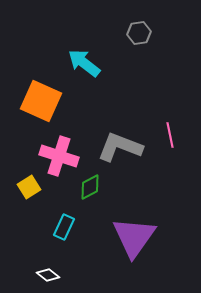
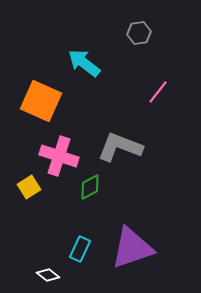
pink line: moved 12 px left, 43 px up; rotated 50 degrees clockwise
cyan rectangle: moved 16 px right, 22 px down
purple triangle: moved 2 px left, 11 px down; rotated 36 degrees clockwise
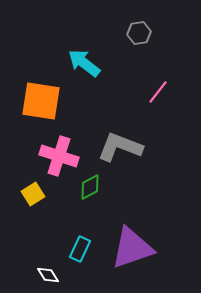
orange square: rotated 15 degrees counterclockwise
yellow square: moved 4 px right, 7 px down
white diamond: rotated 20 degrees clockwise
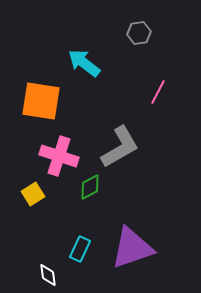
pink line: rotated 10 degrees counterclockwise
gray L-shape: rotated 129 degrees clockwise
white diamond: rotated 25 degrees clockwise
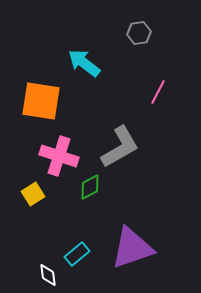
cyan rectangle: moved 3 px left, 5 px down; rotated 25 degrees clockwise
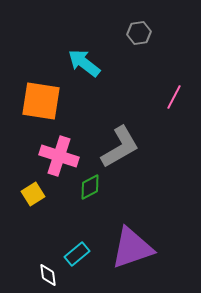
pink line: moved 16 px right, 5 px down
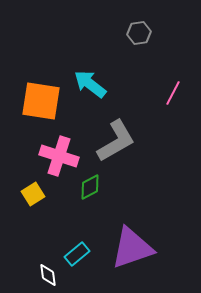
cyan arrow: moved 6 px right, 21 px down
pink line: moved 1 px left, 4 px up
gray L-shape: moved 4 px left, 6 px up
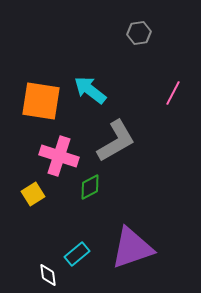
cyan arrow: moved 6 px down
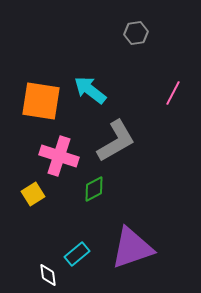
gray hexagon: moved 3 px left
green diamond: moved 4 px right, 2 px down
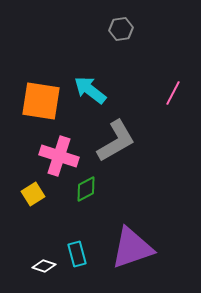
gray hexagon: moved 15 px left, 4 px up
green diamond: moved 8 px left
cyan rectangle: rotated 65 degrees counterclockwise
white diamond: moved 4 px left, 9 px up; rotated 65 degrees counterclockwise
